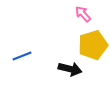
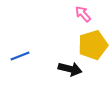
blue line: moved 2 px left
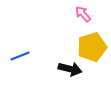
yellow pentagon: moved 1 px left, 2 px down
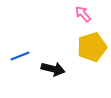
black arrow: moved 17 px left
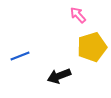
pink arrow: moved 5 px left, 1 px down
black arrow: moved 6 px right, 7 px down; rotated 145 degrees clockwise
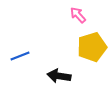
black arrow: rotated 30 degrees clockwise
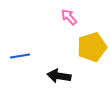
pink arrow: moved 9 px left, 2 px down
blue line: rotated 12 degrees clockwise
